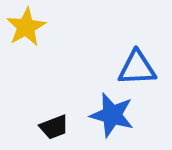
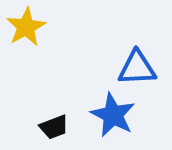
blue star: moved 1 px right; rotated 12 degrees clockwise
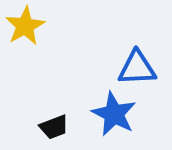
yellow star: moved 1 px left, 1 px up
blue star: moved 1 px right, 1 px up
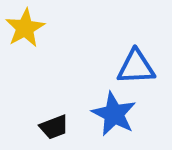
yellow star: moved 2 px down
blue triangle: moved 1 px left, 1 px up
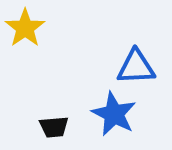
yellow star: rotated 6 degrees counterclockwise
black trapezoid: rotated 16 degrees clockwise
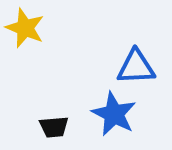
yellow star: rotated 15 degrees counterclockwise
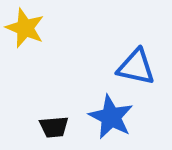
blue triangle: rotated 15 degrees clockwise
blue star: moved 3 px left, 3 px down
